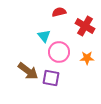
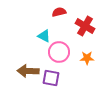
cyan triangle: rotated 24 degrees counterclockwise
brown arrow: rotated 145 degrees clockwise
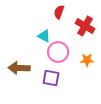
red semicircle: rotated 56 degrees counterclockwise
pink circle: moved 1 px left
orange star: moved 2 px down
brown arrow: moved 9 px left, 3 px up
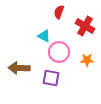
pink circle: moved 1 px right
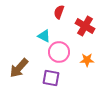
brown arrow: rotated 50 degrees counterclockwise
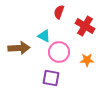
brown arrow: moved 20 px up; rotated 135 degrees counterclockwise
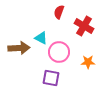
red cross: moved 1 px left
cyan triangle: moved 3 px left, 2 px down
orange star: moved 1 px right, 2 px down
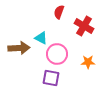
pink circle: moved 2 px left, 2 px down
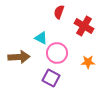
brown arrow: moved 9 px down
pink circle: moved 1 px up
purple square: rotated 18 degrees clockwise
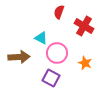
orange star: moved 3 px left, 1 px down; rotated 24 degrees clockwise
